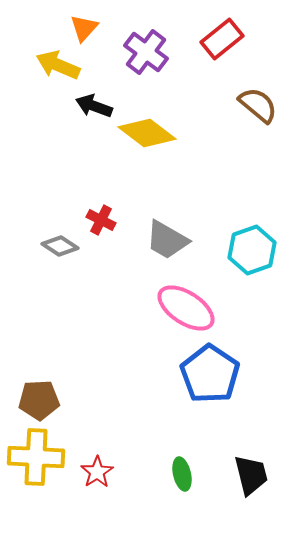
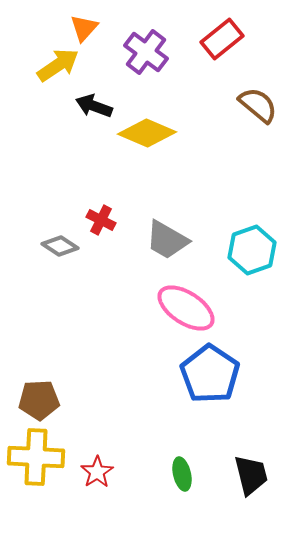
yellow arrow: rotated 123 degrees clockwise
yellow diamond: rotated 14 degrees counterclockwise
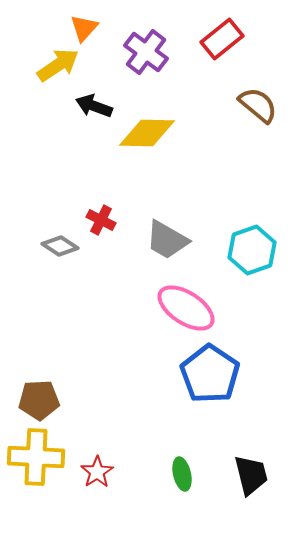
yellow diamond: rotated 22 degrees counterclockwise
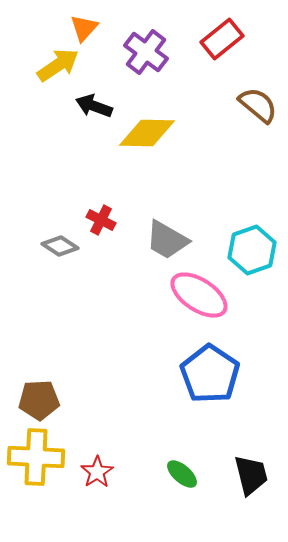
pink ellipse: moved 13 px right, 13 px up
green ellipse: rotated 36 degrees counterclockwise
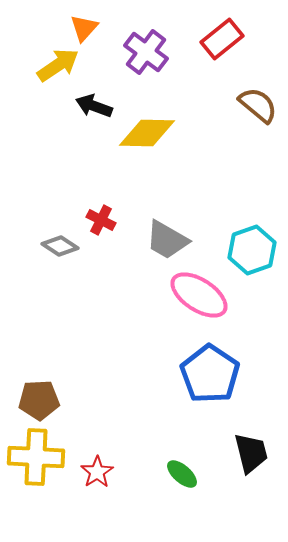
black trapezoid: moved 22 px up
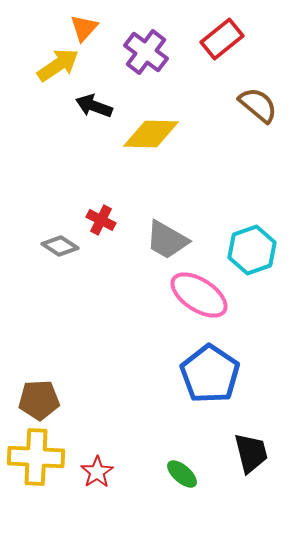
yellow diamond: moved 4 px right, 1 px down
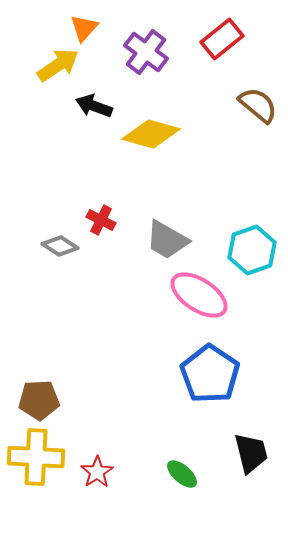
yellow diamond: rotated 14 degrees clockwise
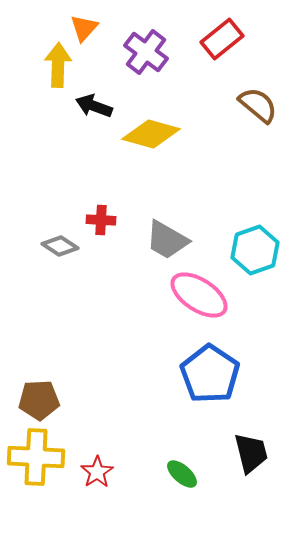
yellow arrow: rotated 54 degrees counterclockwise
red cross: rotated 24 degrees counterclockwise
cyan hexagon: moved 3 px right
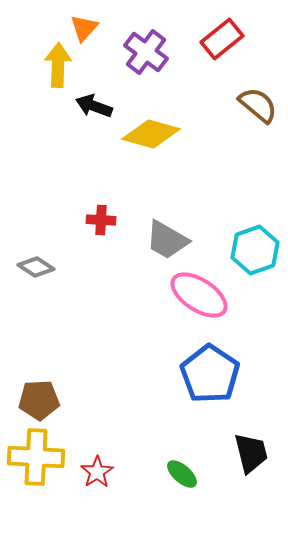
gray diamond: moved 24 px left, 21 px down
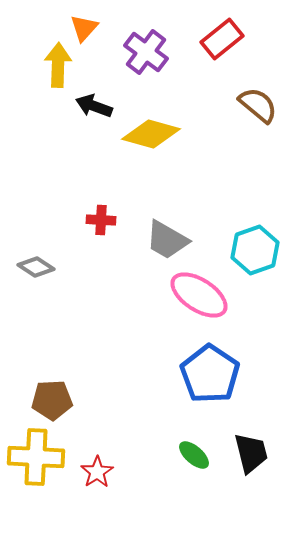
brown pentagon: moved 13 px right
green ellipse: moved 12 px right, 19 px up
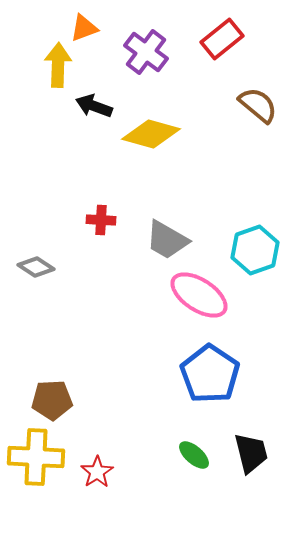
orange triangle: rotated 28 degrees clockwise
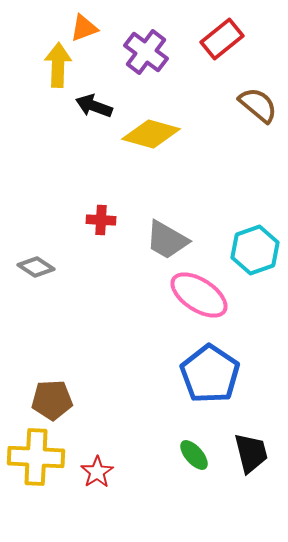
green ellipse: rotated 8 degrees clockwise
